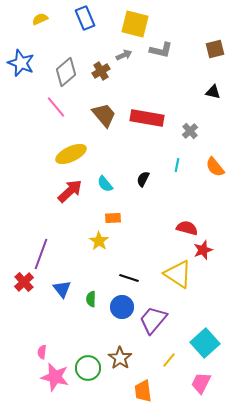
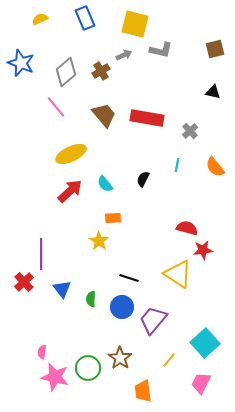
red star: rotated 12 degrees clockwise
purple line: rotated 20 degrees counterclockwise
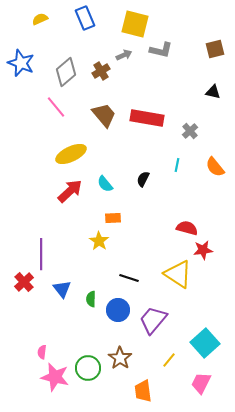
blue circle: moved 4 px left, 3 px down
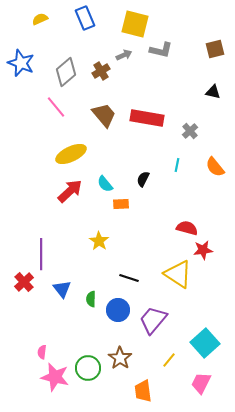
orange rectangle: moved 8 px right, 14 px up
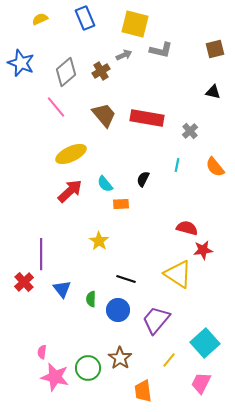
black line: moved 3 px left, 1 px down
purple trapezoid: moved 3 px right
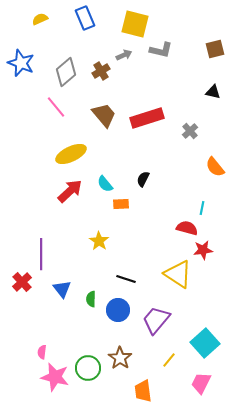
red rectangle: rotated 28 degrees counterclockwise
cyan line: moved 25 px right, 43 px down
red cross: moved 2 px left
